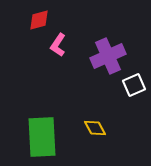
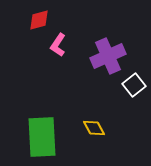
white square: rotated 15 degrees counterclockwise
yellow diamond: moved 1 px left
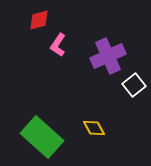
green rectangle: rotated 45 degrees counterclockwise
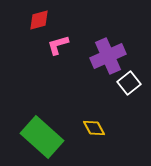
pink L-shape: rotated 40 degrees clockwise
white square: moved 5 px left, 2 px up
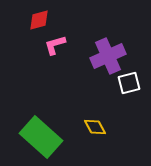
pink L-shape: moved 3 px left
white square: rotated 25 degrees clockwise
yellow diamond: moved 1 px right, 1 px up
green rectangle: moved 1 px left
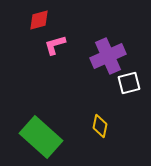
yellow diamond: moved 5 px right, 1 px up; rotated 40 degrees clockwise
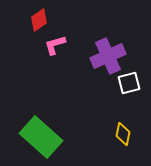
red diamond: rotated 20 degrees counterclockwise
yellow diamond: moved 23 px right, 8 px down
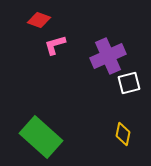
red diamond: rotated 55 degrees clockwise
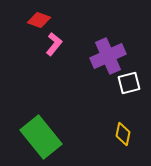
pink L-shape: moved 1 px left, 1 px up; rotated 145 degrees clockwise
green rectangle: rotated 9 degrees clockwise
